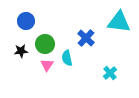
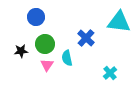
blue circle: moved 10 px right, 4 px up
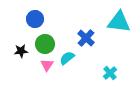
blue circle: moved 1 px left, 2 px down
cyan semicircle: rotated 63 degrees clockwise
